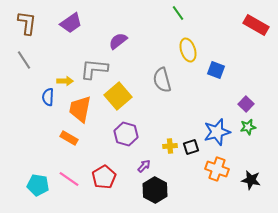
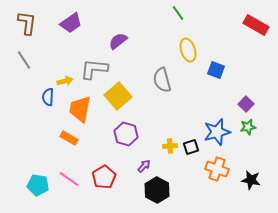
yellow arrow: rotated 14 degrees counterclockwise
black hexagon: moved 2 px right
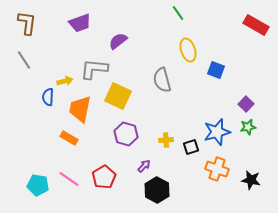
purple trapezoid: moved 9 px right; rotated 15 degrees clockwise
yellow square: rotated 24 degrees counterclockwise
yellow cross: moved 4 px left, 6 px up
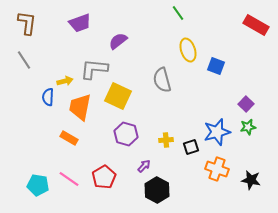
blue square: moved 4 px up
orange trapezoid: moved 2 px up
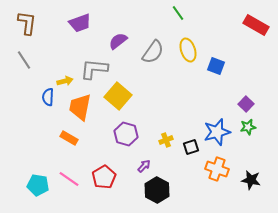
gray semicircle: moved 9 px left, 28 px up; rotated 130 degrees counterclockwise
yellow square: rotated 16 degrees clockwise
yellow cross: rotated 16 degrees counterclockwise
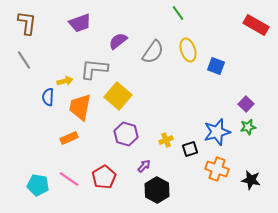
orange rectangle: rotated 54 degrees counterclockwise
black square: moved 1 px left, 2 px down
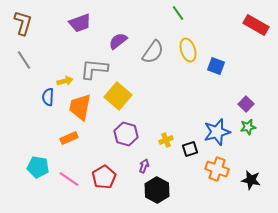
brown L-shape: moved 4 px left; rotated 10 degrees clockwise
purple arrow: rotated 24 degrees counterclockwise
cyan pentagon: moved 18 px up
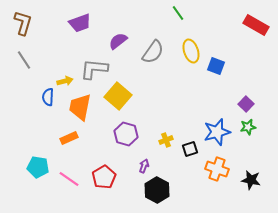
yellow ellipse: moved 3 px right, 1 px down
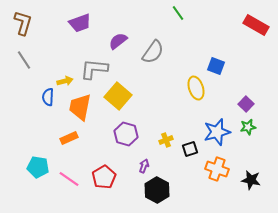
yellow ellipse: moved 5 px right, 37 px down
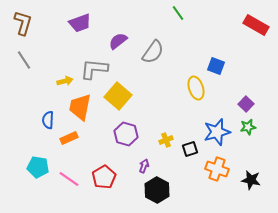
blue semicircle: moved 23 px down
